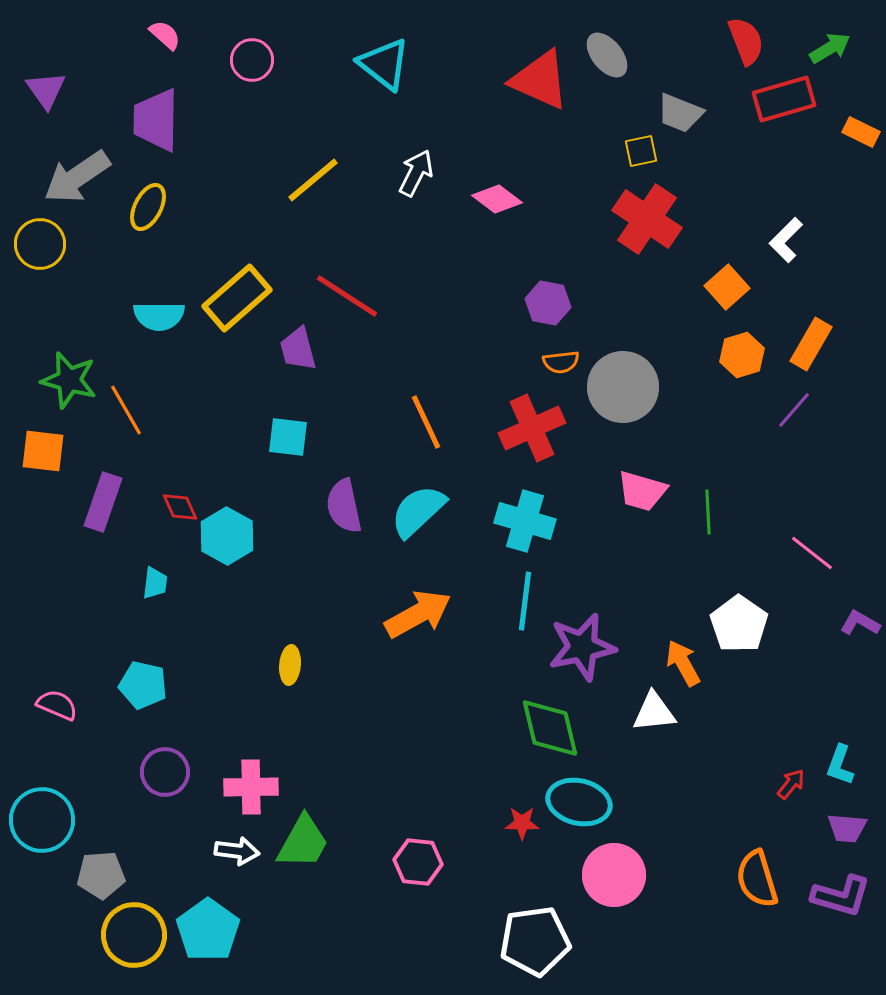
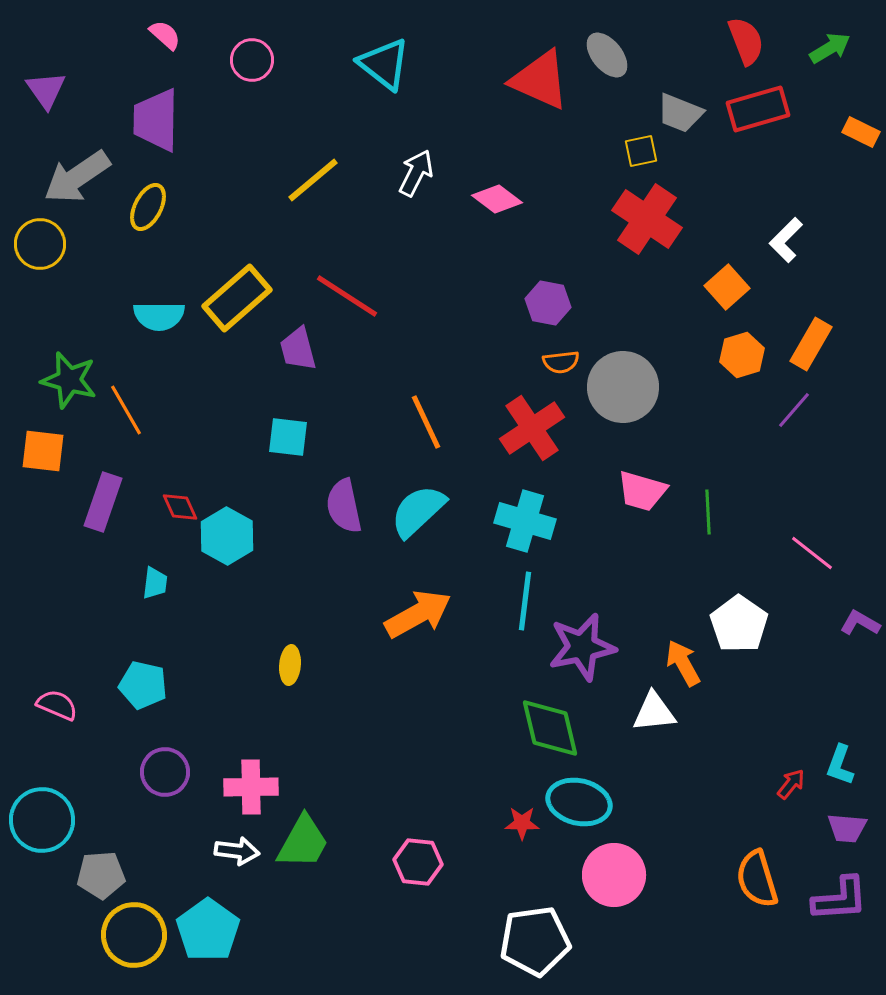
red rectangle at (784, 99): moved 26 px left, 10 px down
red cross at (532, 428): rotated 10 degrees counterclockwise
purple L-shape at (841, 896): moved 1 px left, 3 px down; rotated 20 degrees counterclockwise
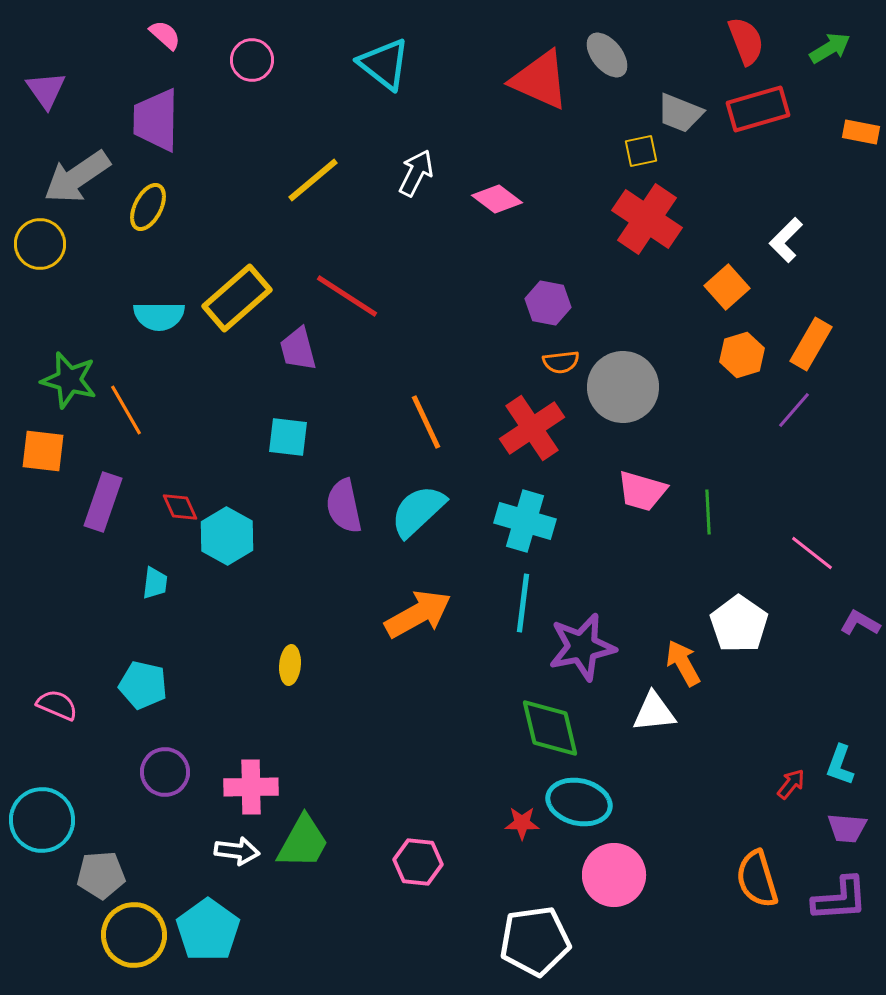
orange rectangle at (861, 132): rotated 15 degrees counterclockwise
cyan line at (525, 601): moved 2 px left, 2 px down
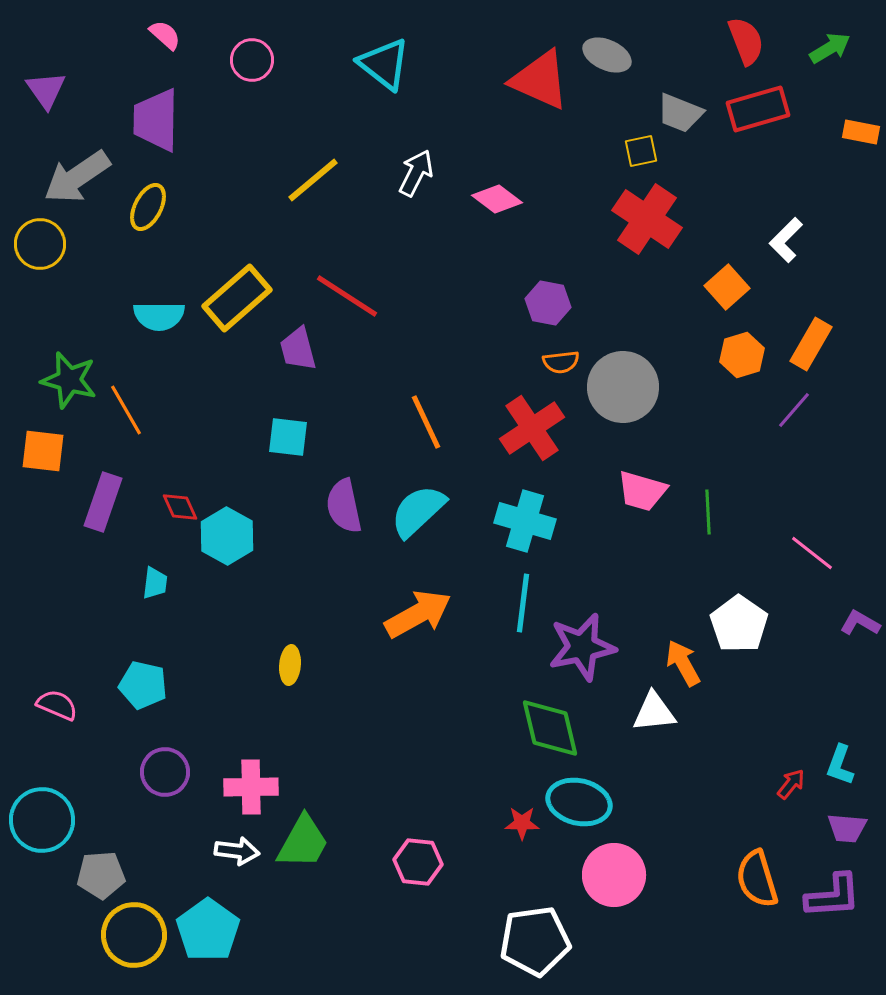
gray ellipse at (607, 55): rotated 27 degrees counterclockwise
purple L-shape at (840, 899): moved 7 px left, 3 px up
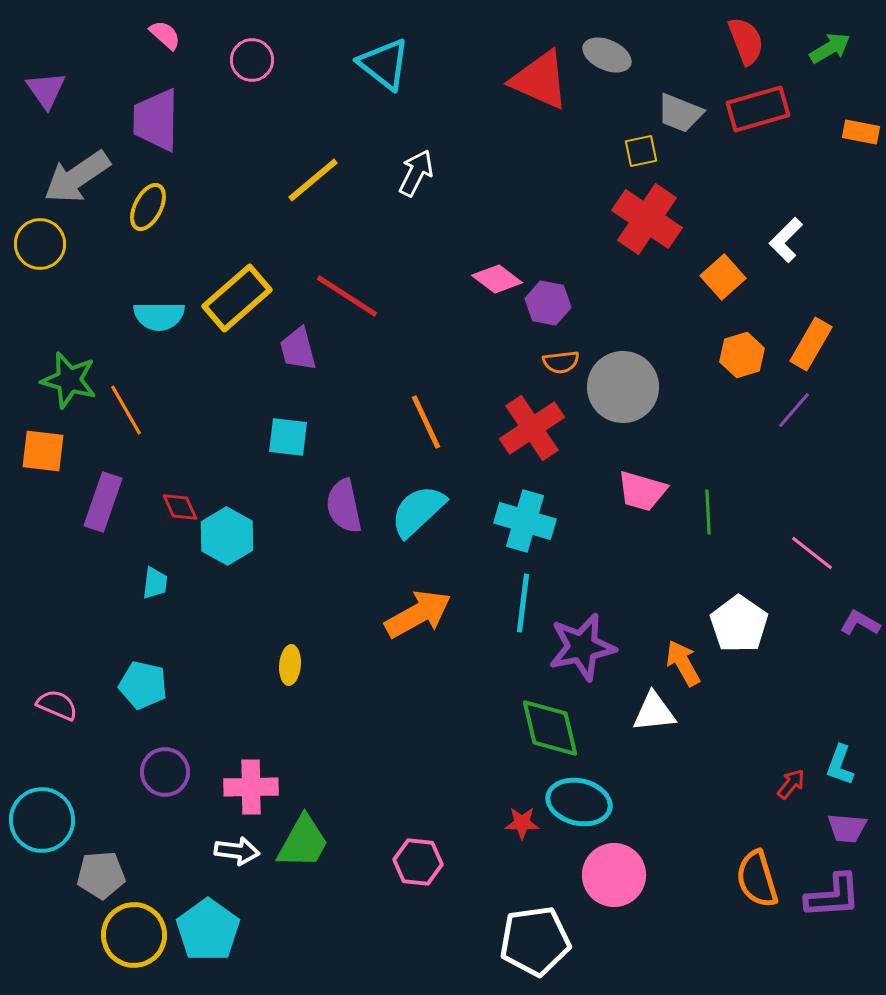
pink diamond at (497, 199): moved 80 px down
orange square at (727, 287): moved 4 px left, 10 px up
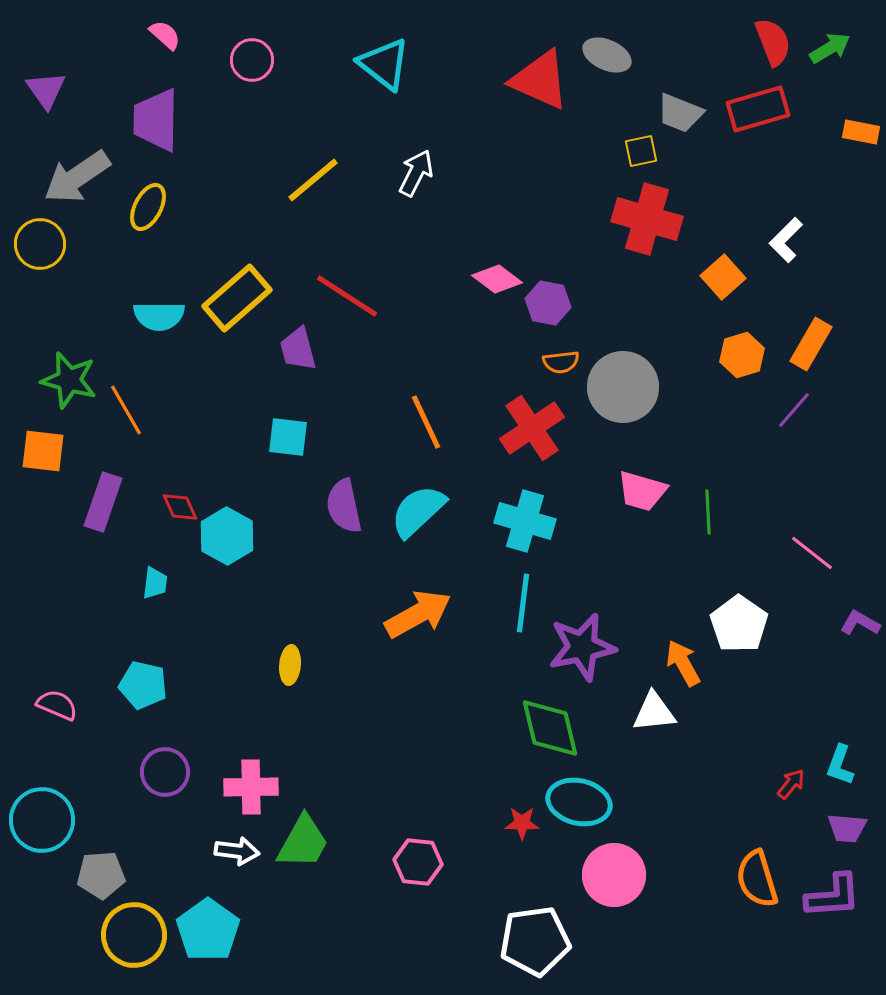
red semicircle at (746, 41): moved 27 px right, 1 px down
red cross at (647, 219): rotated 18 degrees counterclockwise
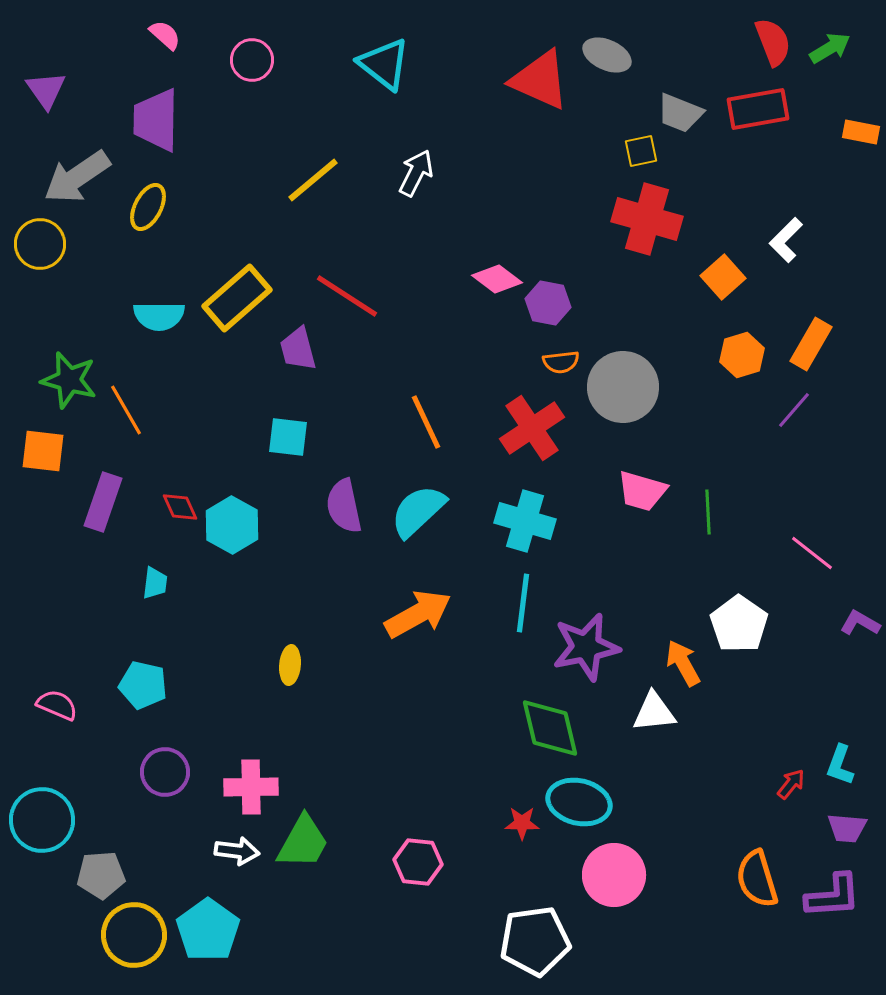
red rectangle at (758, 109): rotated 6 degrees clockwise
cyan hexagon at (227, 536): moved 5 px right, 11 px up
purple star at (582, 647): moved 4 px right
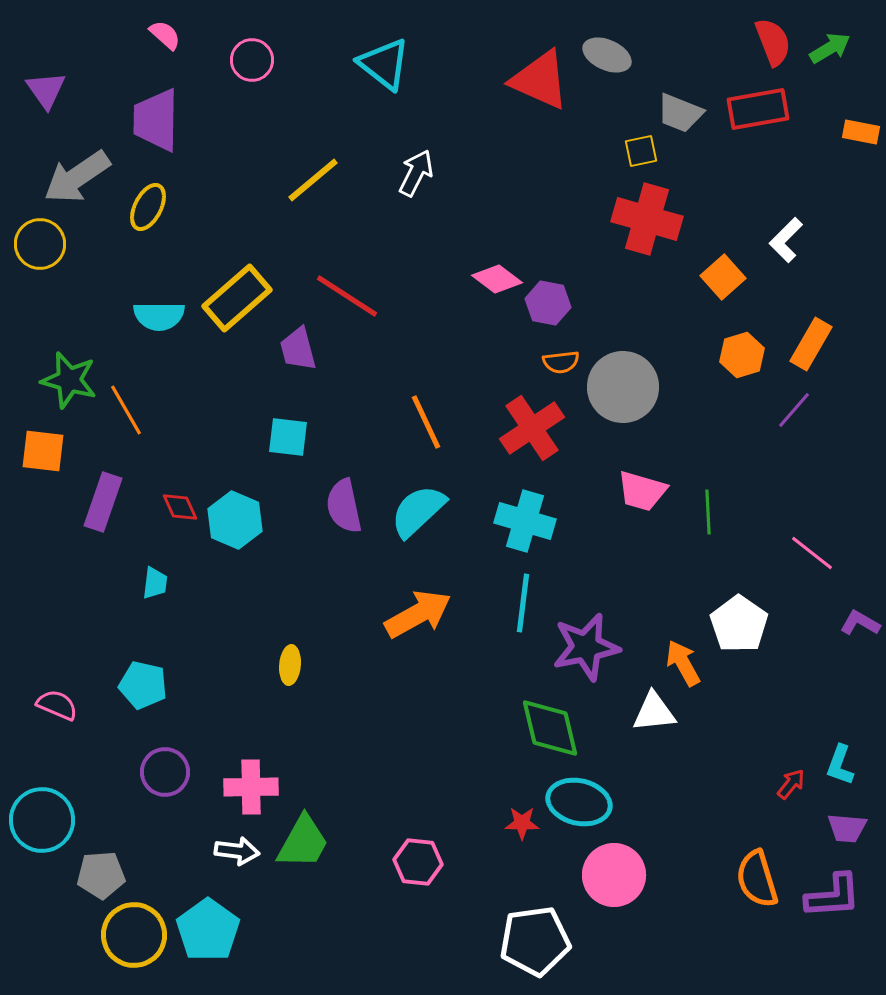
cyan hexagon at (232, 525): moved 3 px right, 5 px up; rotated 6 degrees counterclockwise
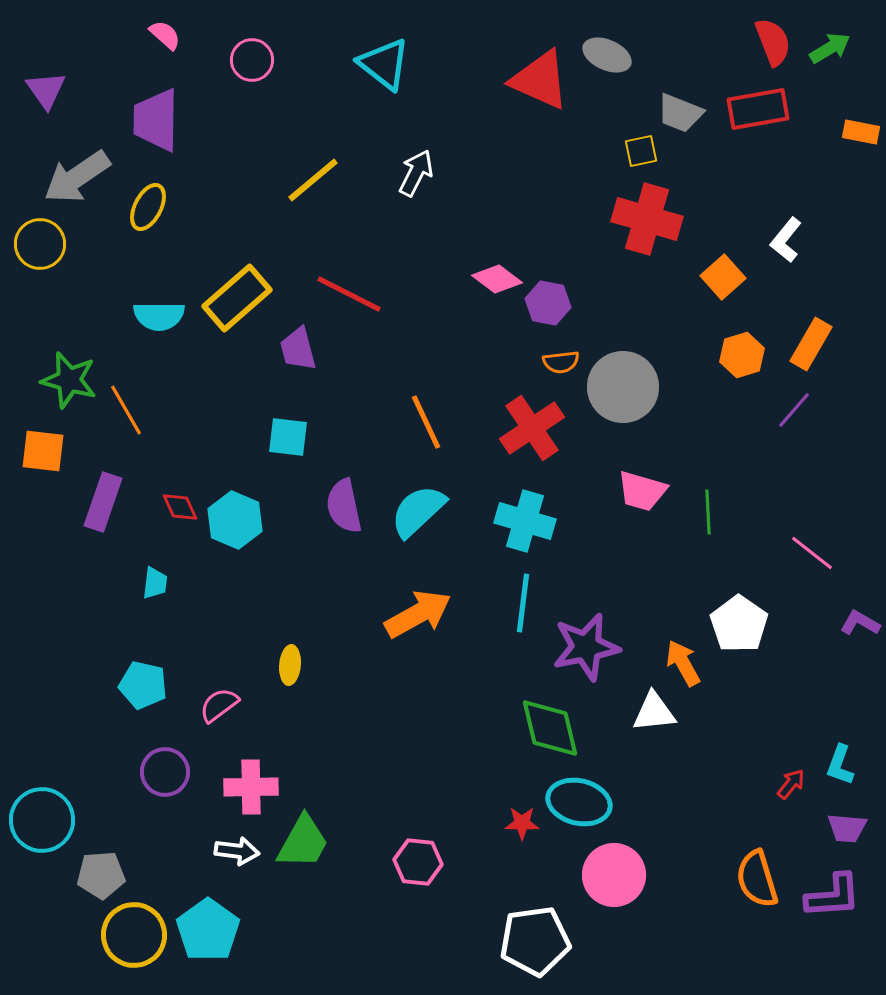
white L-shape at (786, 240): rotated 6 degrees counterclockwise
red line at (347, 296): moved 2 px right, 2 px up; rotated 6 degrees counterclockwise
pink semicircle at (57, 705): moved 162 px right; rotated 60 degrees counterclockwise
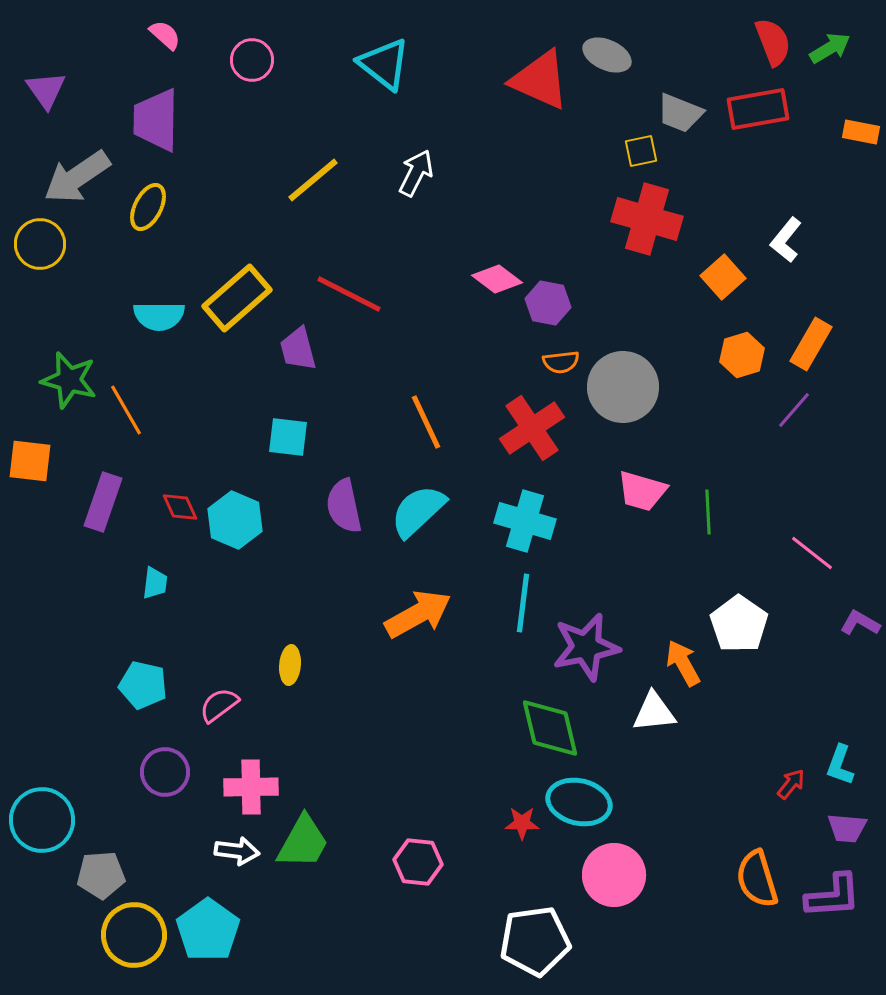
orange square at (43, 451): moved 13 px left, 10 px down
